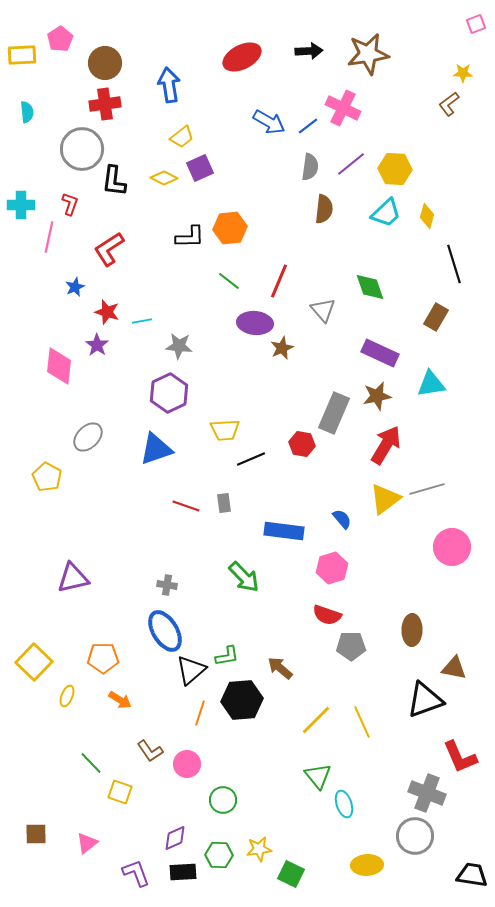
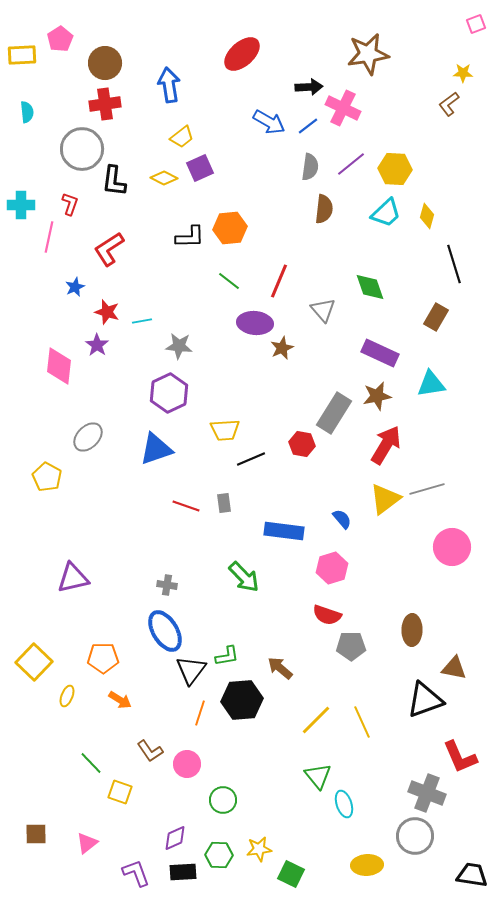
black arrow at (309, 51): moved 36 px down
red ellipse at (242, 57): moved 3 px up; rotated 15 degrees counterclockwise
gray rectangle at (334, 413): rotated 9 degrees clockwise
black triangle at (191, 670): rotated 12 degrees counterclockwise
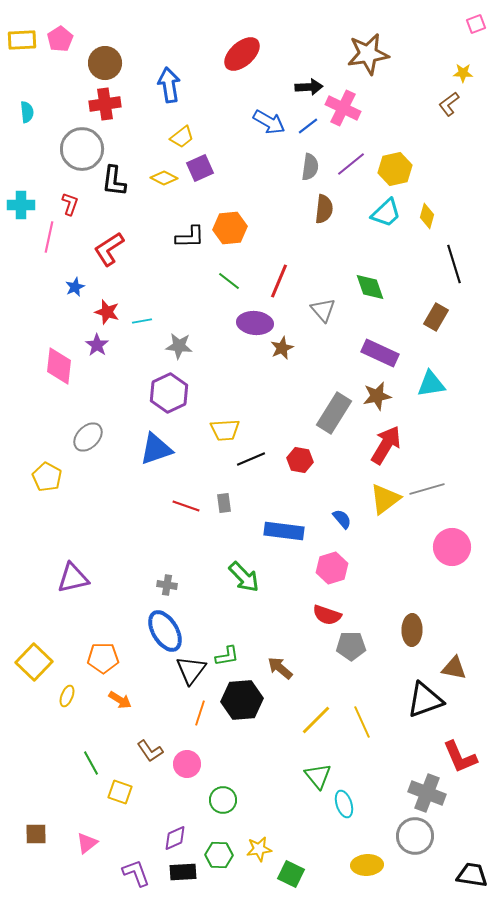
yellow rectangle at (22, 55): moved 15 px up
yellow hexagon at (395, 169): rotated 16 degrees counterclockwise
red hexagon at (302, 444): moved 2 px left, 16 px down
green line at (91, 763): rotated 15 degrees clockwise
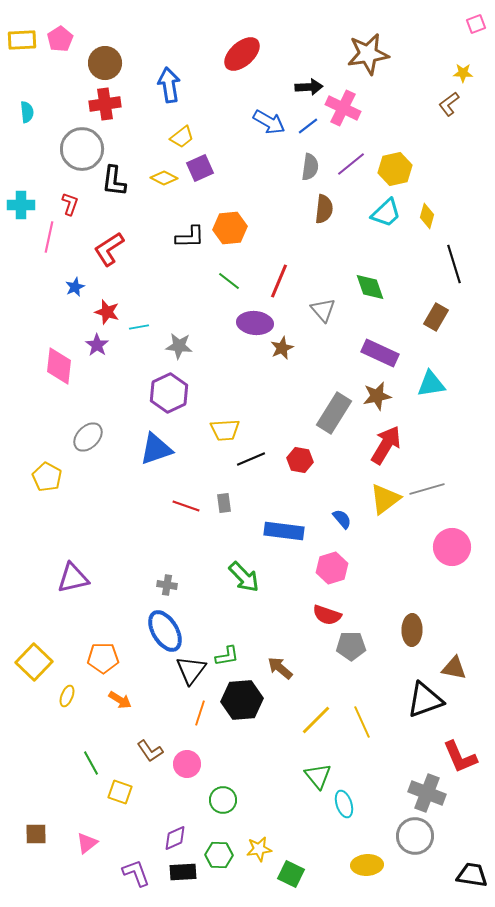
cyan line at (142, 321): moved 3 px left, 6 px down
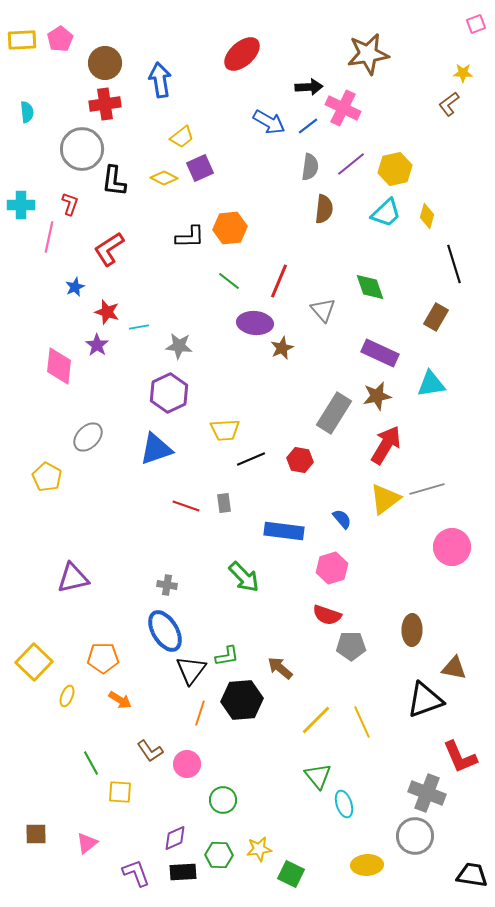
blue arrow at (169, 85): moved 9 px left, 5 px up
yellow square at (120, 792): rotated 15 degrees counterclockwise
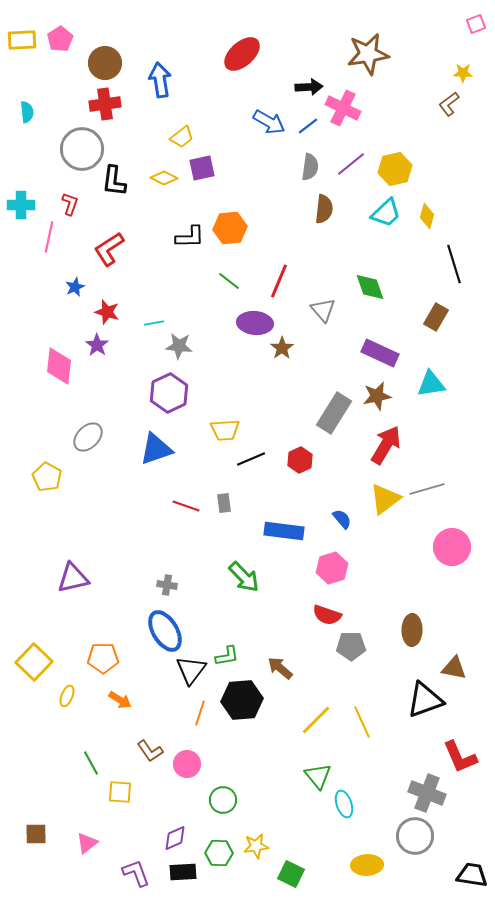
purple square at (200, 168): moved 2 px right; rotated 12 degrees clockwise
cyan line at (139, 327): moved 15 px right, 4 px up
brown star at (282, 348): rotated 10 degrees counterclockwise
red hexagon at (300, 460): rotated 25 degrees clockwise
yellow star at (259, 849): moved 3 px left, 3 px up
green hexagon at (219, 855): moved 2 px up
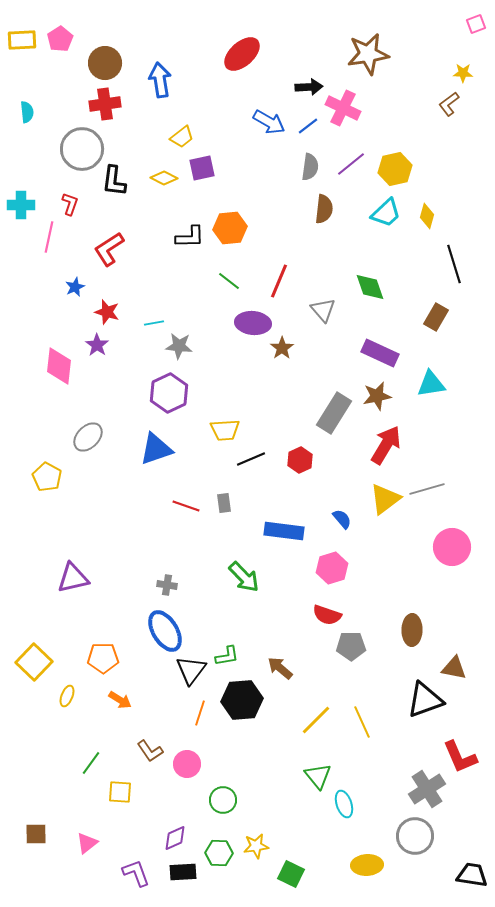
purple ellipse at (255, 323): moved 2 px left
green line at (91, 763): rotated 65 degrees clockwise
gray cross at (427, 793): moved 4 px up; rotated 36 degrees clockwise
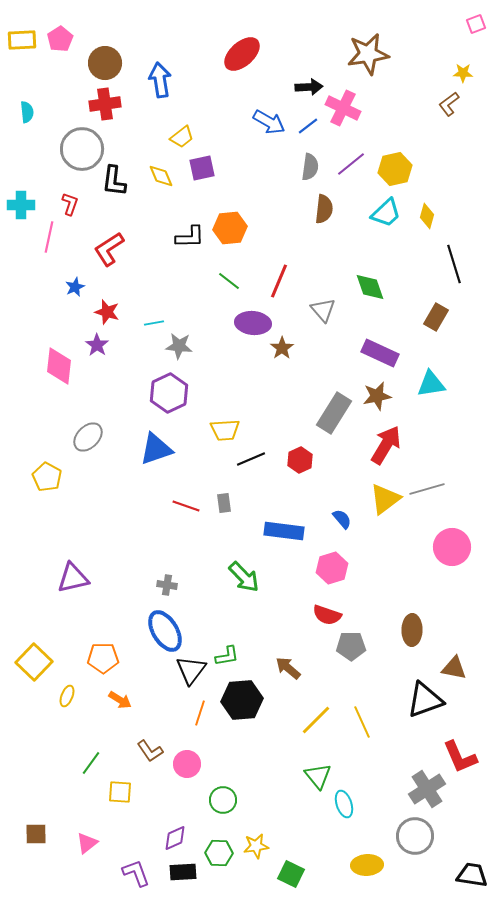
yellow diamond at (164, 178): moved 3 px left, 2 px up; rotated 40 degrees clockwise
brown arrow at (280, 668): moved 8 px right
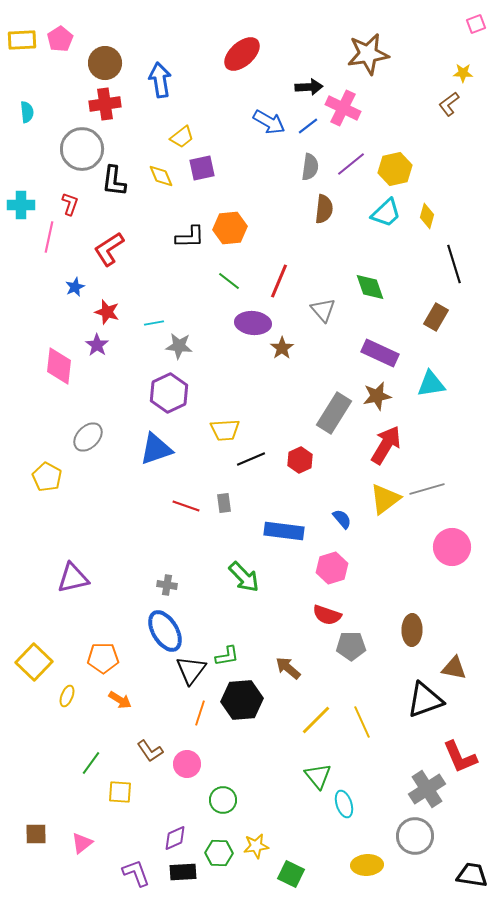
pink triangle at (87, 843): moved 5 px left
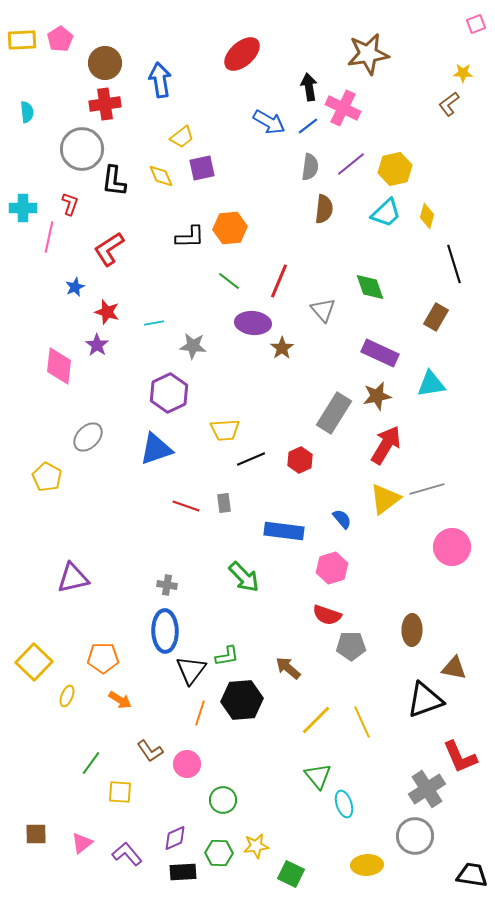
black arrow at (309, 87): rotated 96 degrees counterclockwise
cyan cross at (21, 205): moved 2 px right, 3 px down
gray star at (179, 346): moved 14 px right
blue ellipse at (165, 631): rotated 30 degrees clockwise
purple L-shape at (136, 873): moved 9 px left, 19 px up; rotated 20 degrees counterclockwise
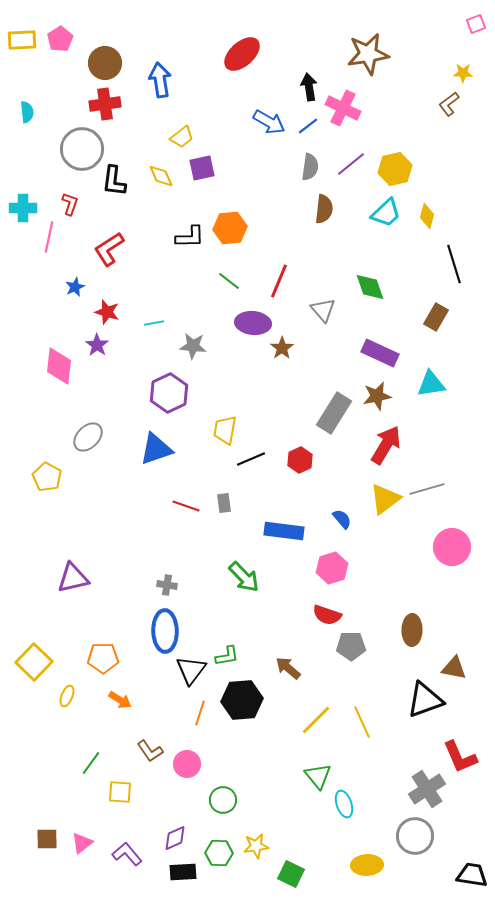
yellow trapezoid at (225, 430): rotated 104 degrees clockwise
brown square at (36, 834): moved 11 px right, 5 px down
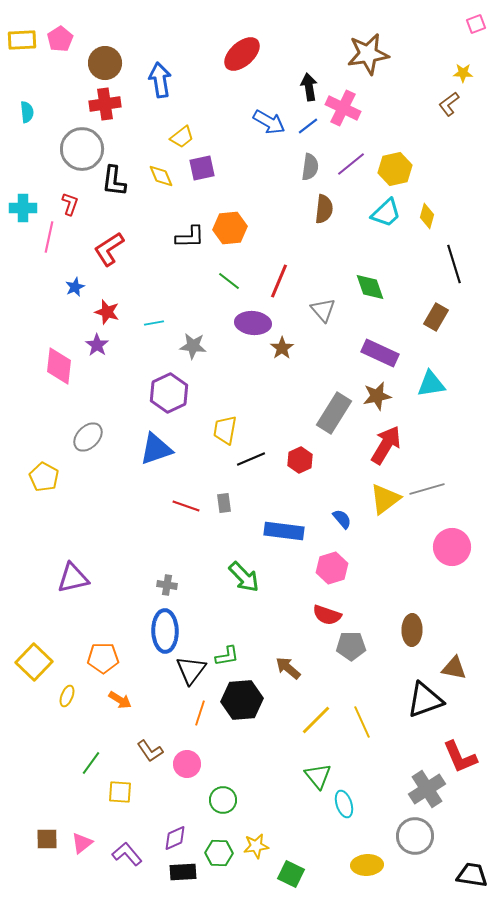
yellow pentagon at (47, 477): moved 3 px left
